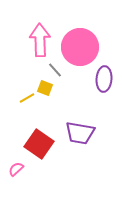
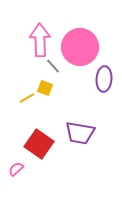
gray line: moved 2 px left, 4 px up
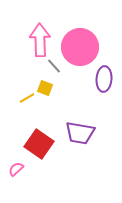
gray line: moved 1 px right
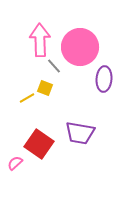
pink semicircle: moved 1 px left, 6 px up
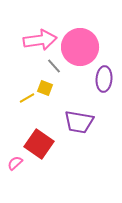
pink arrow: rotated 84 degrees clockwise
purple trapezoid: moved 1 px left, 11 px up
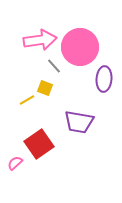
yellow line: moved 2 px down
red square: rotated 20 degrees clockwise
